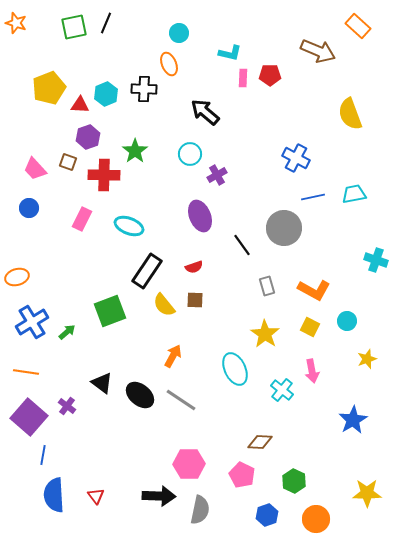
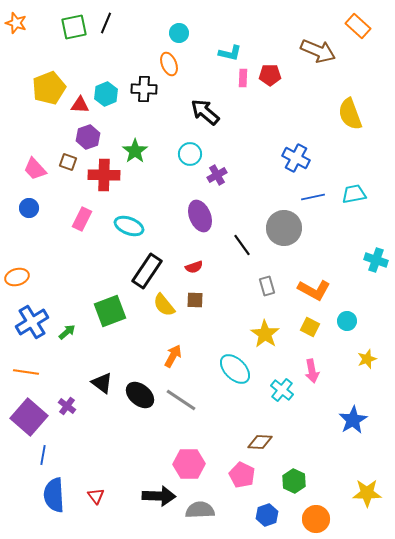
cyan ellipse at (235, 369): rotated 20 degrees counterclockwise
gray semicircle at (200, 510): rotated 104 degrees counterclockwise
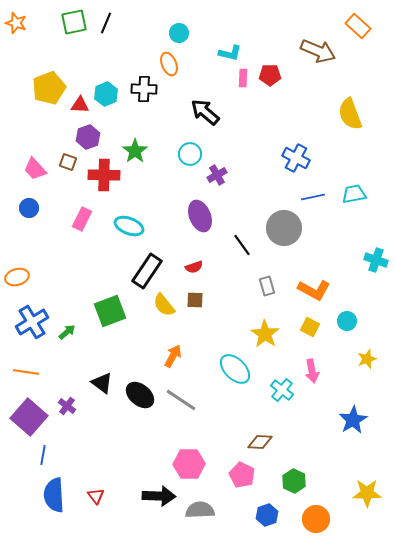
green square at (74, 27): moved 5 px up
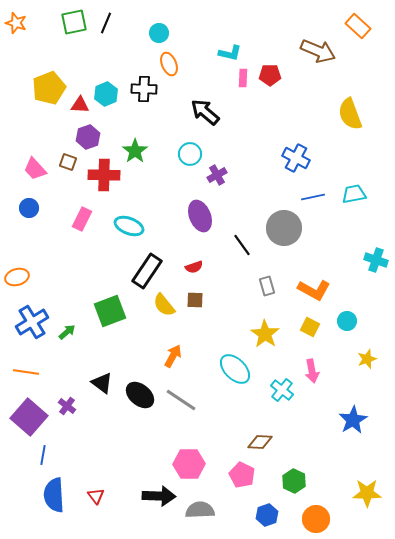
cyan circle at (179, 33): moved 20 px left
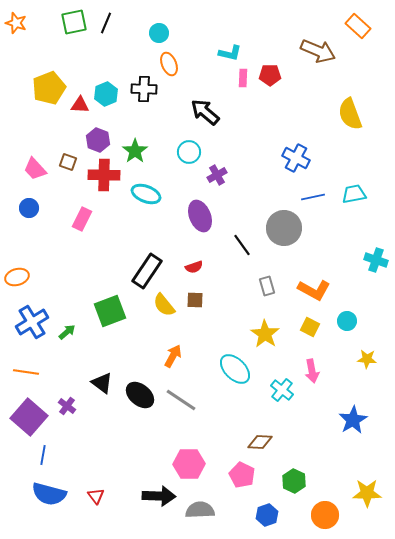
purple hexagon at (88, 137): moved 10 px right, 3 px down; rotated 20 degrees counterclockwise
cyan circle at (190, 154): moved 1 px left, 2 px up
cyan ellipse at (129, 226): moved 17 px right, 32 px up
yellow star at (367, 359): rotated 24 degrees clockwise
blue semicircle at (54, 495): moved 5 px left, 1 px up; rotated 72 degrees counterclockwise
orange circle at (316, 519): moved 9 px right, 4 px up
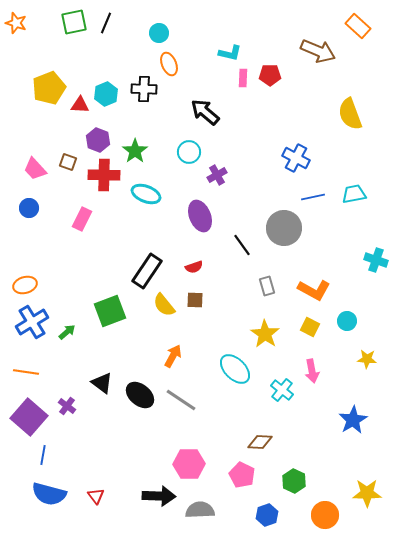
orange ellipse at (17, 277): moved 8 px right, 8 px down
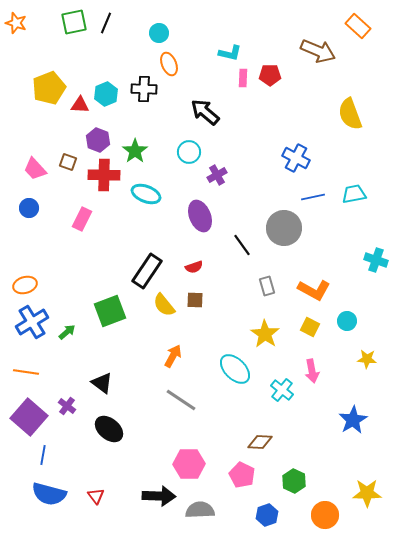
black ellipse at (140, 395): moved 31 px left, 34 px down
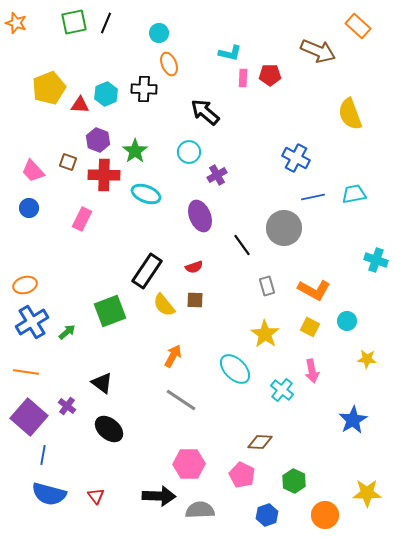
pink trapezoid at (35, 169): moved 2 px left, 2 px down
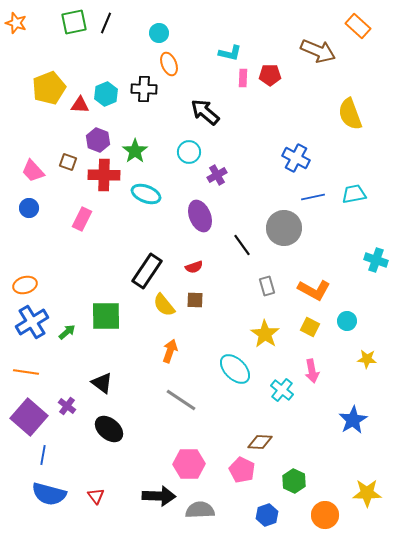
green square at (110, 311): moved 4 px left, 5 px down; rotated 20 degrees clockwise
orange arrow at (173, 356): moved 3 px left, 5 px up; rotated 10 degrees counterclockwise
pink pentagon at (242, 475): moved 5 px up
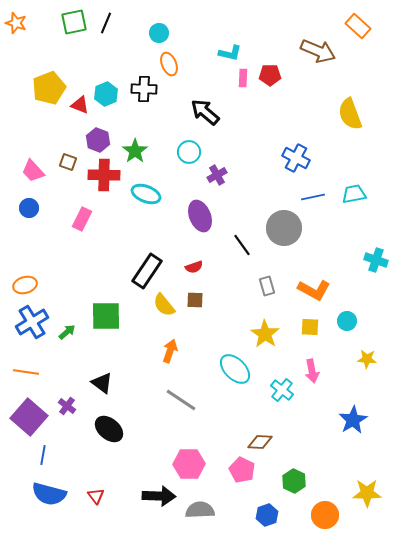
red triangle at (80, 105): rotated 18 degrees clockwise
yellow square at (310, 327): rotated 24 degrees counterclockwise
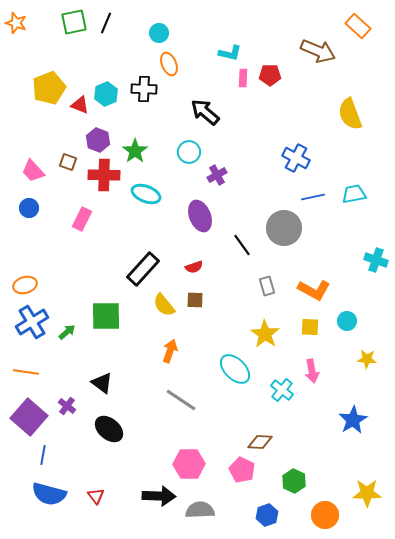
black rectangle at (147, 271): moved 4 px left, 2 px up; rotated 8 degrees clockwise
